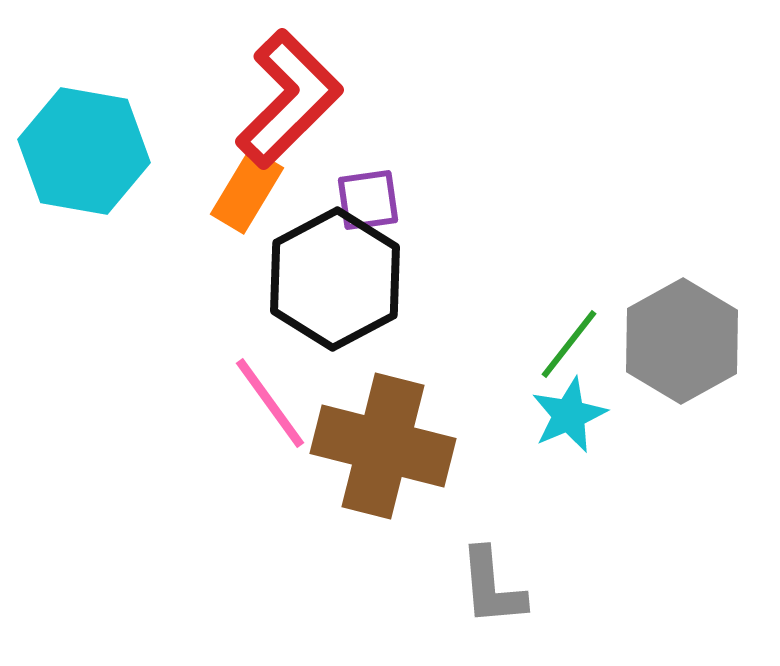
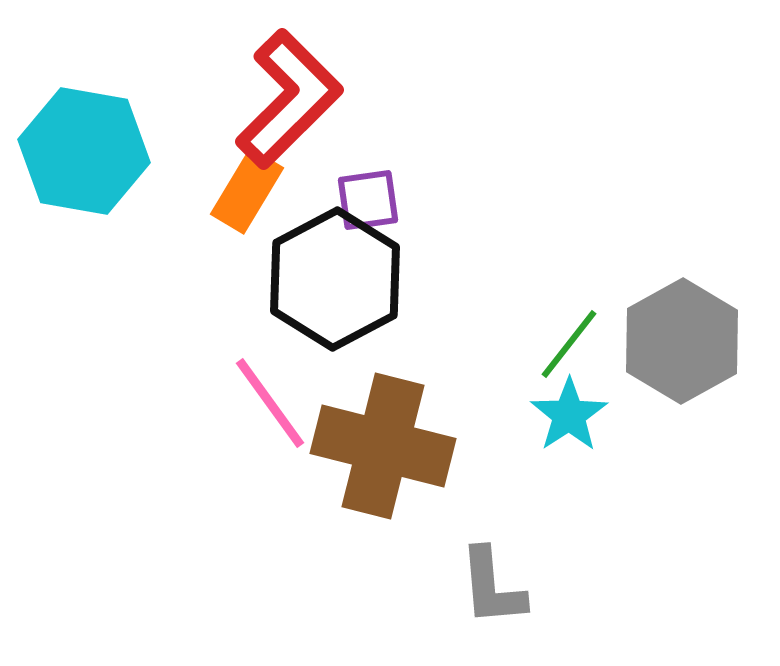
cyan star: rotated 10 degrees counterclockwise
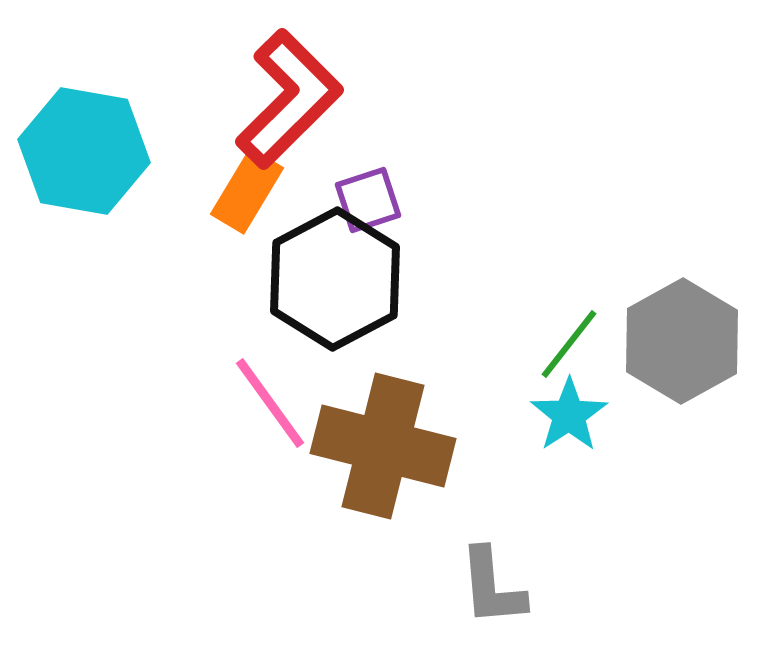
purple square: rotated 10 degrees counterclockwise
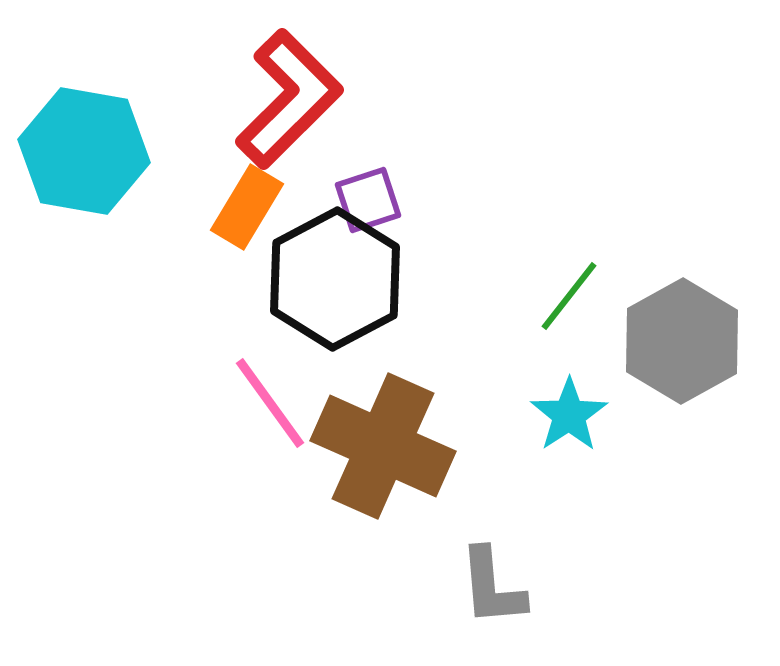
orange rectangle: moved 16 px down
green line: moved 48 px up
brown cross: rotated 10 degrees clockwise
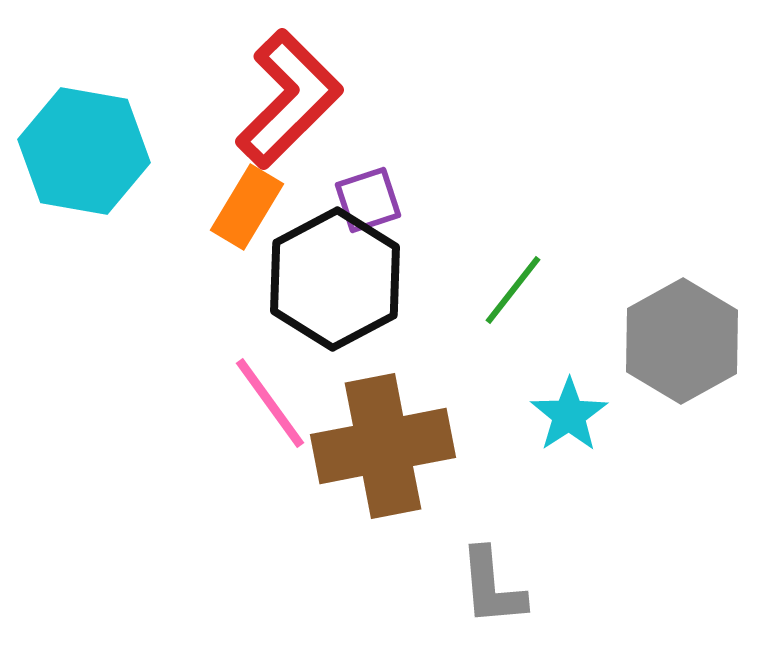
green line: moved 56 px left, 6 px up
brown cross: rotated 35 degrees counterclockwise
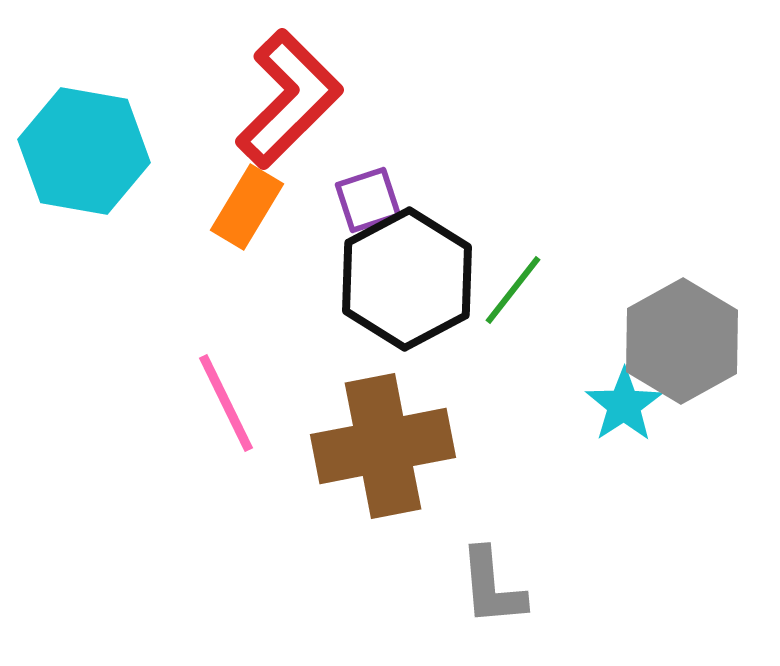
black hexagon: moved 72 px right
pink line: moved 44 px left; rotated 10 degrees clockwise
cyan star: moved 55 px right, 10 px up
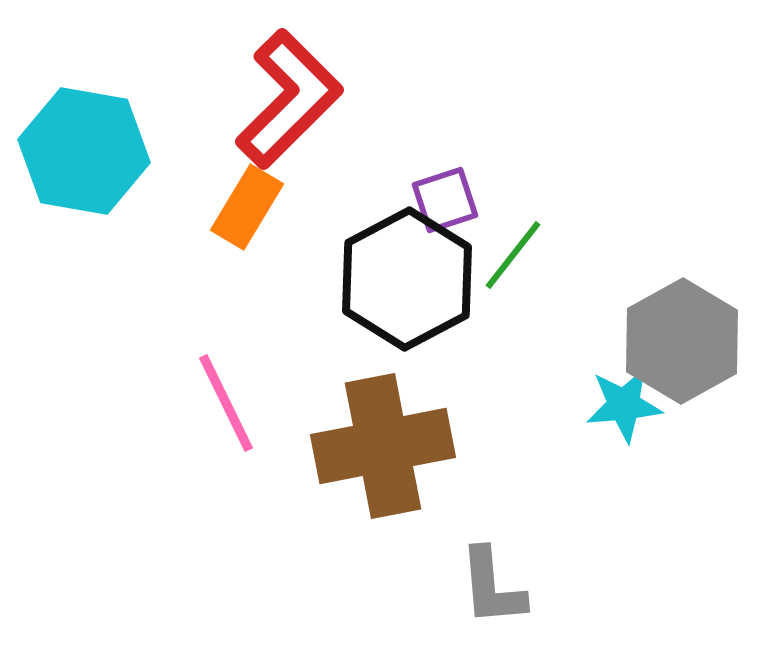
purple square: moved 77 px right
green line: moved 35 px up
cyan star: rotated 28 degrees clockwise
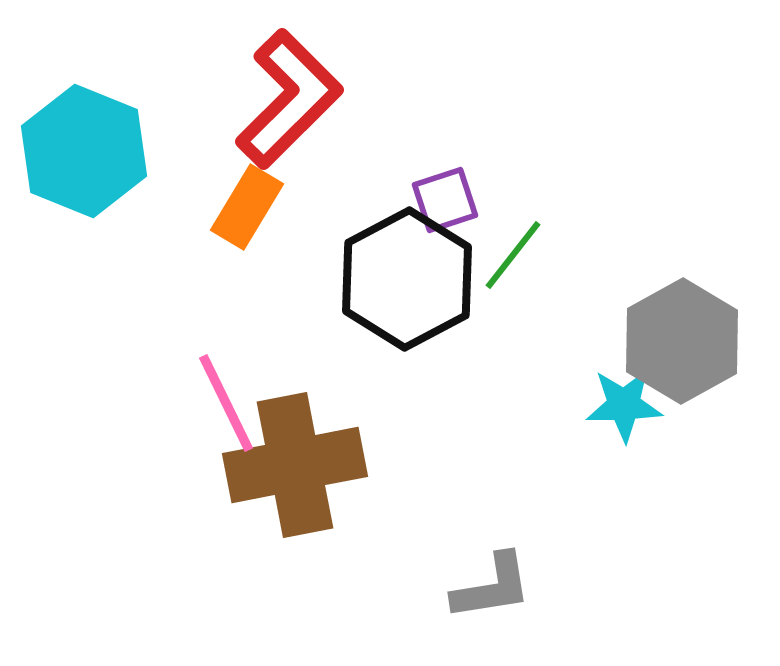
cyan hexagon: rotated 12 degrees clockwise
cyan star: rotated 4 degrees clockwise
brown cross: moved 88 px left, 19 px down
gray L-shape: rotated 94 degrees counterclockwise
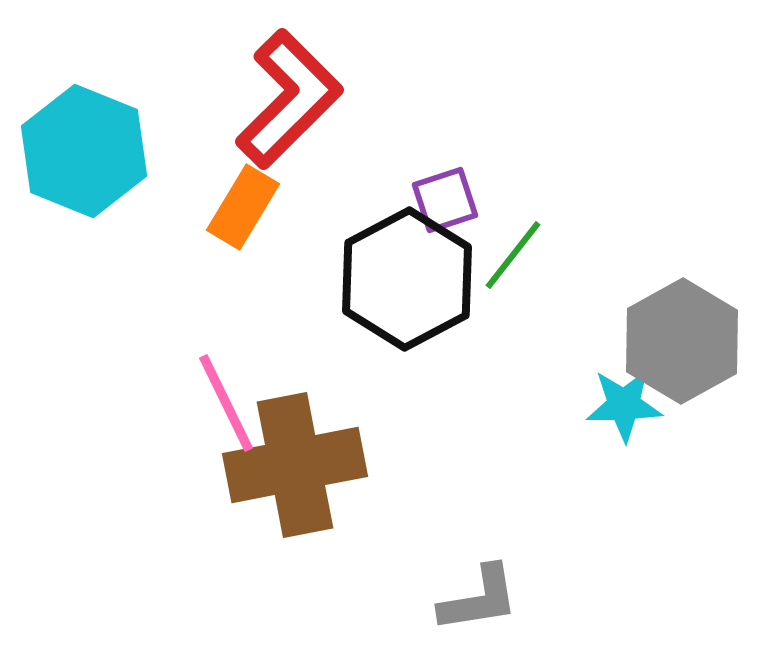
orange rectangle: moved 4 px left
gray L-shape: moved 13 px left, 12 px down
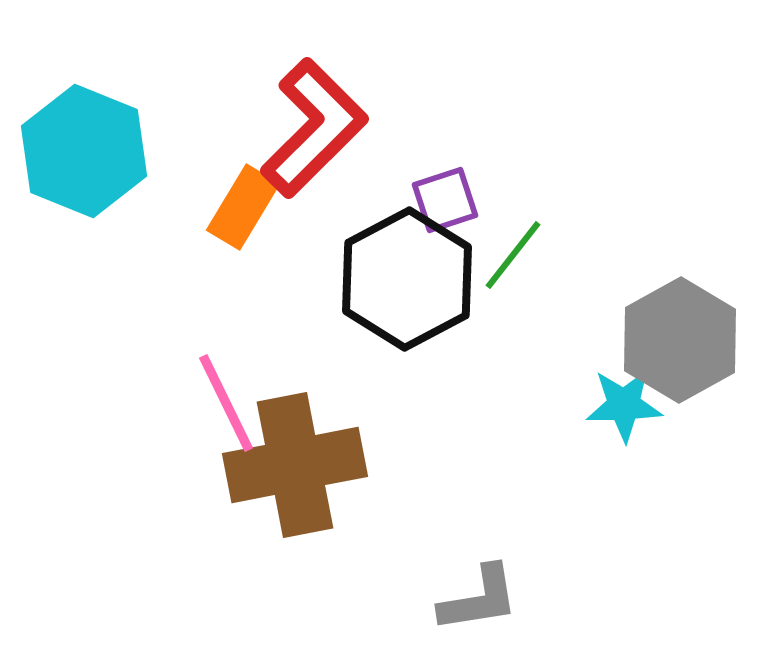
red L-shape: moved 25 px right, 29 px down
gray hexagon: moved 2 px left, 1 px up
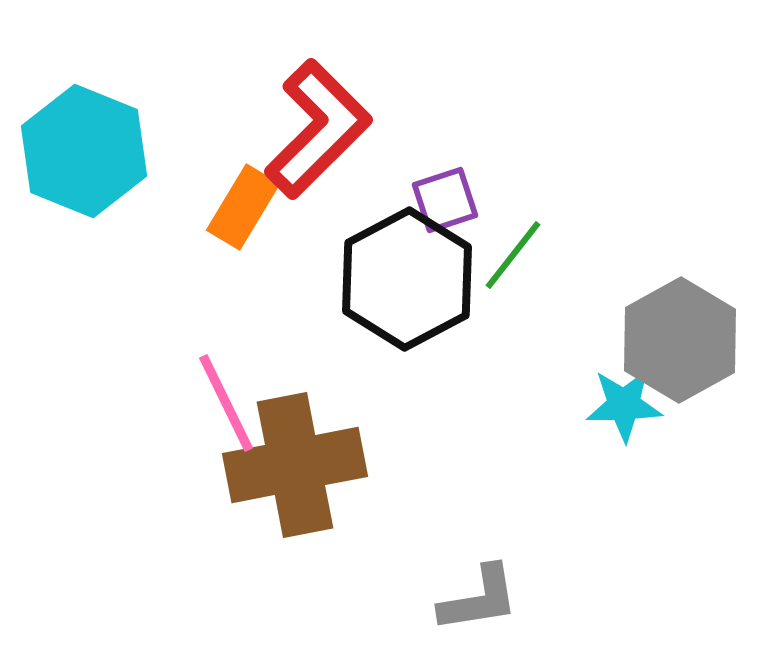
red L-shape: moved 4 px right, 1 px down
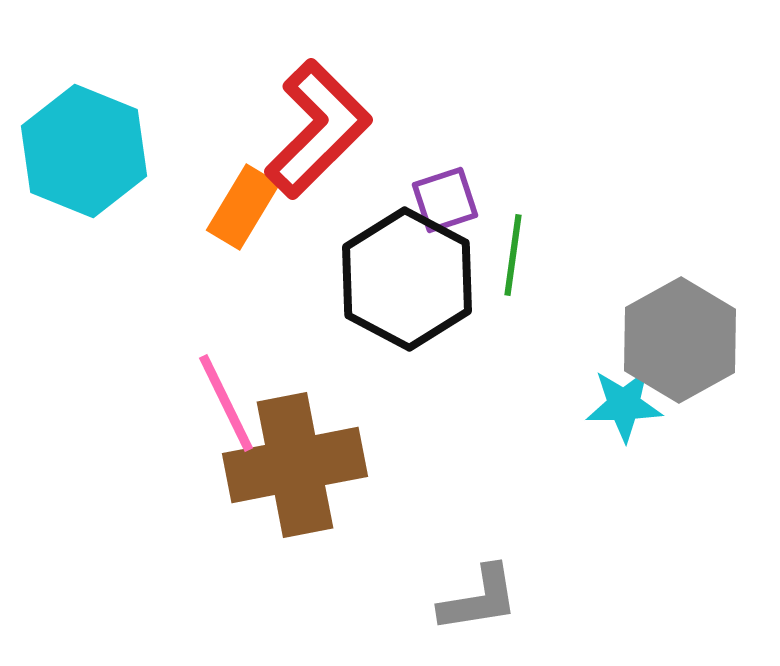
green line: rotated 30 degrees counterclockwise
black hexagon: rotated 4 degrees counterclockwise
